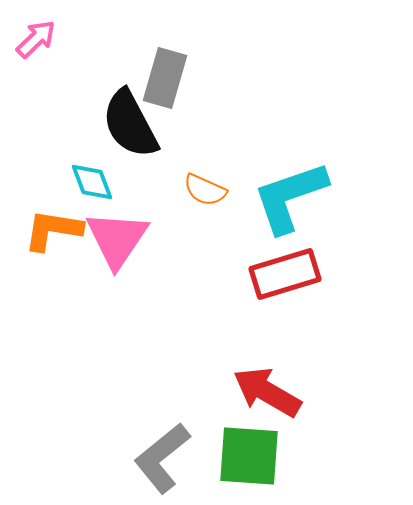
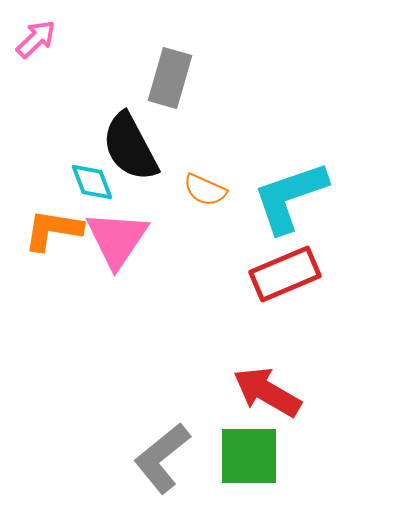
gray rectangle: moved 5 px right
black semicircle: moved 23 px down
red rectangle: rotated 6 degrees counterclockwise
green square: rotated 4 degrees counterclockwise
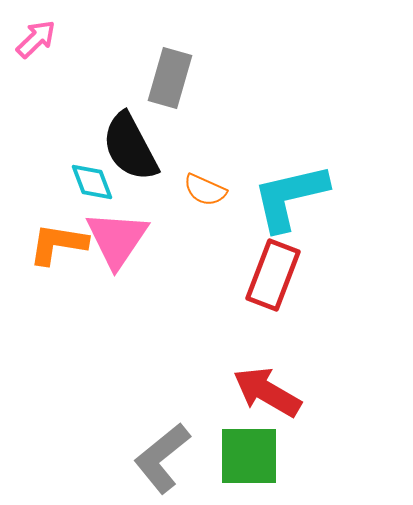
cyan L-shape: rotated 6 degrees clockwise
orange L-shape: moved 5 px right, 14 px down
red rectangle: moved 12 px left, 1 px down; rotated 46 degrees counterclockwise
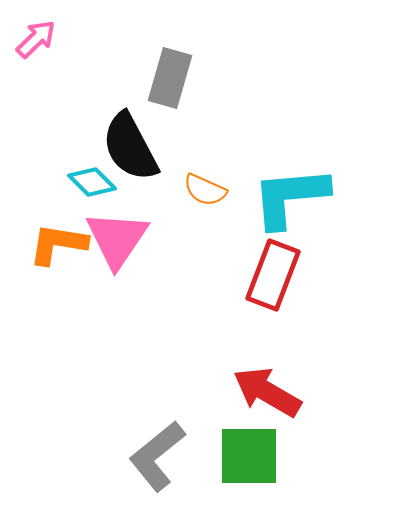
cyan diamond: rotated 24 degrees counterclockwise
cyan L-shape: rotated 8 degrees clockwise
gray L-shape: moved 5 px left, 2 px up
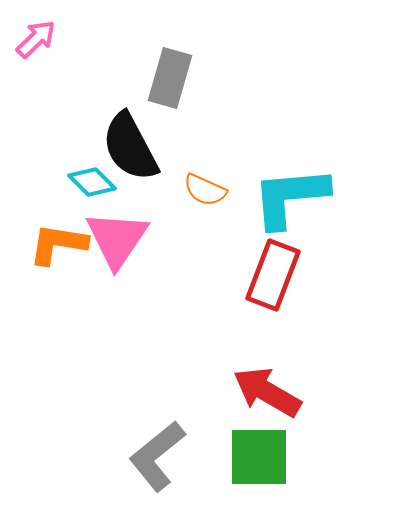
green square: moved 10 px right, 1 px down
